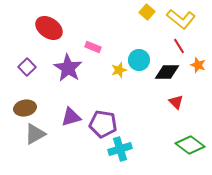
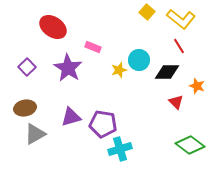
red ellipse: moved 4 px right, 1 px up
orange star: moved 1 px left, 21 px down
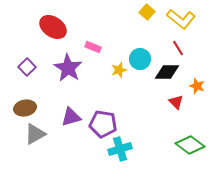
red line: moved 1 px left, 2 px down
cyan circle: moved 1 px right, 1 px up
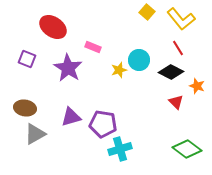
yellow L-shape: rotated 12 degrees clockwise
cyan circle: moved 1 px left, 1 px down
purple square: moved 8 px up; rotated 24 degrees counterclockwise
black diamond: moved 4 px right; rotated 25 degrees clockwise
brown ellipse: rotated 20 degrees clockwise
green diamond: moved 3 px left, 4 px down
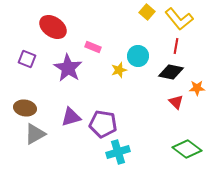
yellow L-shape: moved 2 px left
red line: moved 2 px left, 2 px up; rotated 42 degrees clockwise
cyan circle: moved 1 px left, 4 px up
black diamond: rotated 15 degrees counterclockwise
orange star: moved 2 px down; rotated 21 degrees counterclockwise
cyan cross: moved 2 px left, 3 px down
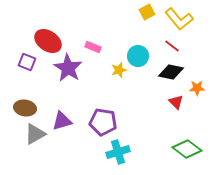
yellow square: rotated 21 degrees clockwise
red ellipse: moved 5 px left, 14 px down
red line: moved 4 px left; rotated 63 degrees counterclockwise
purple square: moved 3 px down
purple triangle: moved 9 px left, 4 px down
purple pentagon: moved 2 px up
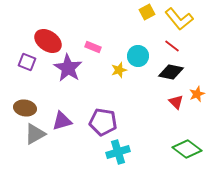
orange star: moved 6 px down; rotated 21 degrees counterclockwise
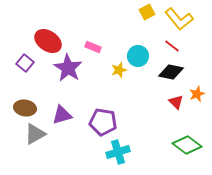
purple square: moved 2 px left, 1 px down; rotated 18 degrees clockwise
purple triangle: moved 6 px up
green diamond: moved 4 px up
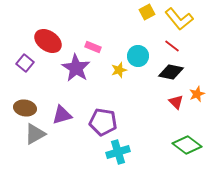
purple star: moved 8 px right
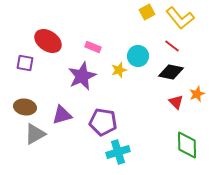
yellow L-shape: moved 1 px right, 1 px up
purple square: rotated 30 degrees counterclockwise
purple star: moved 6 px right, 8 px down; rotated 16 degrees clockwise
brown ellipse: moved 1 px up
green diamond: rotated 52 degrees clockwise
